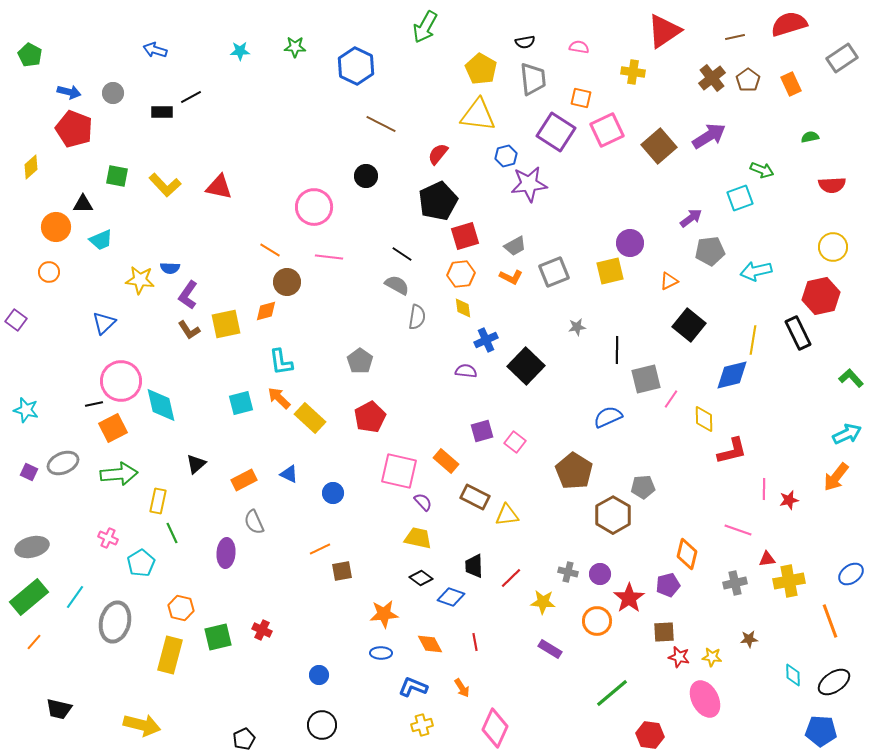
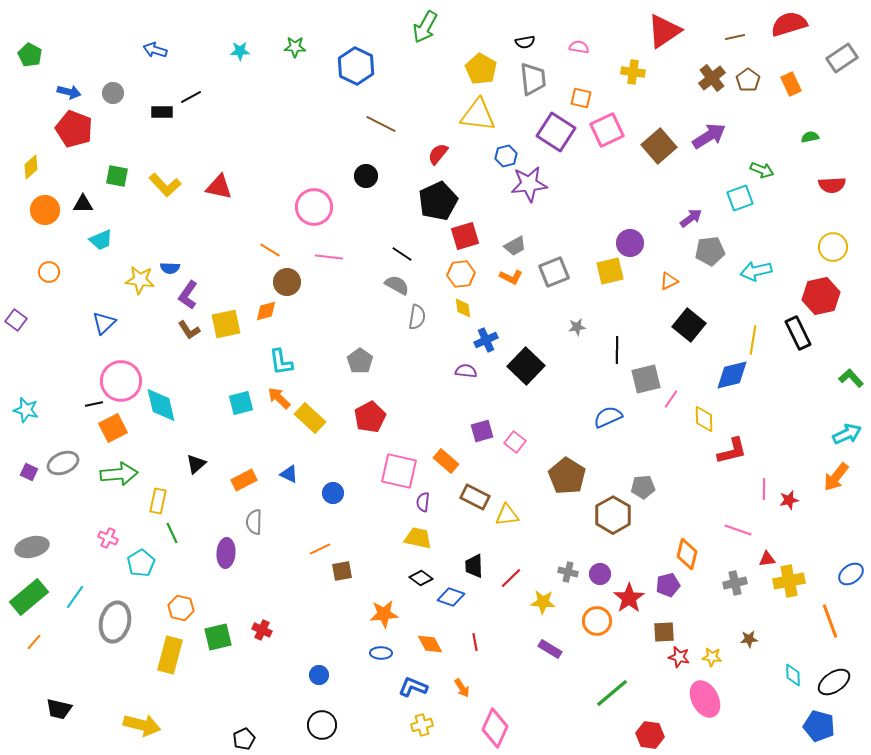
orange circle at (56, 227): moved 11 px left, 17 px up
brown pentagon at (574, 471): moved 7 px left, 5 px down
purple semicircle at (423, 502): rotated 132 degrees counterclockwise
gray semicircle at (254, 522): rotated 25 degrees clockwise
blue pentagon at (821, 731): moved 2 px left, 5 px up; rotated 12 degrees clockwise
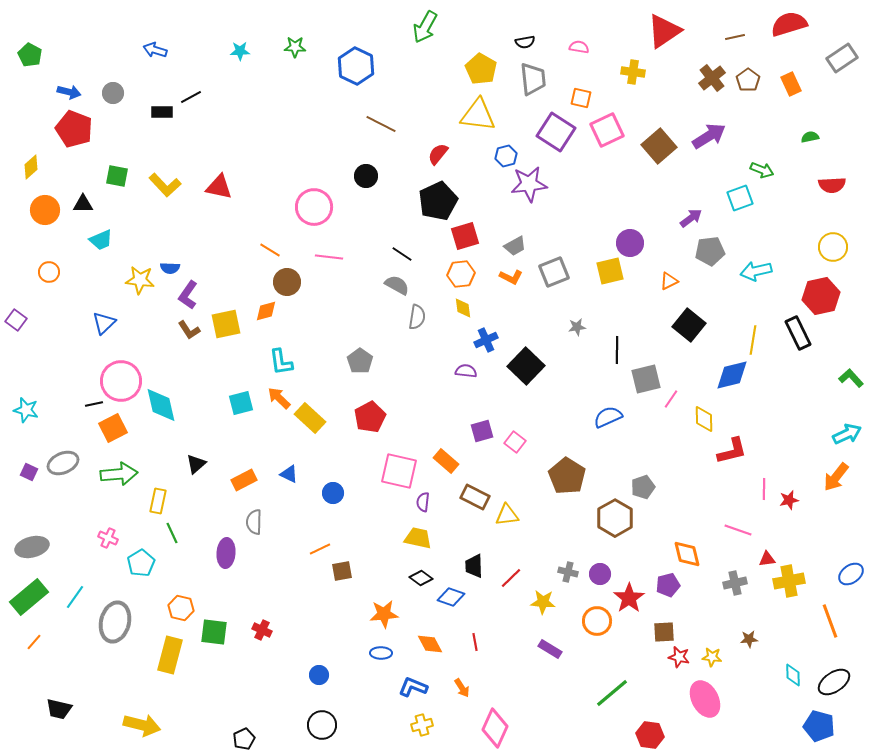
gray pentagon at (643, 487): rotated 15 degrees counterclockwise
brown hexagon at (613, 515): moved 2 px right, 3 px down
orange diamond at (687, 554): rotated 28 degrees counterclockwise
green square at (218, 637): moved 4 px left, 5 px up; rotated 20 degrees clockwise
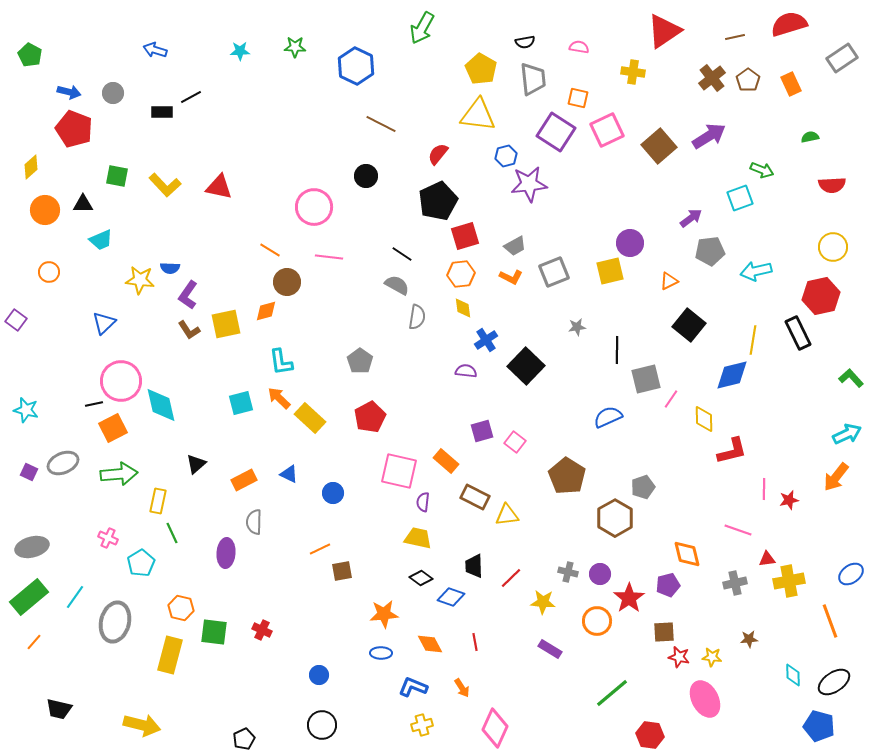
green arrow at (425, 27): moved 3 px left, 1 px down
orange square at (581, 98): moved 3 px left
blue cross at (486, 340): rotated 10 degrees counterclockwise
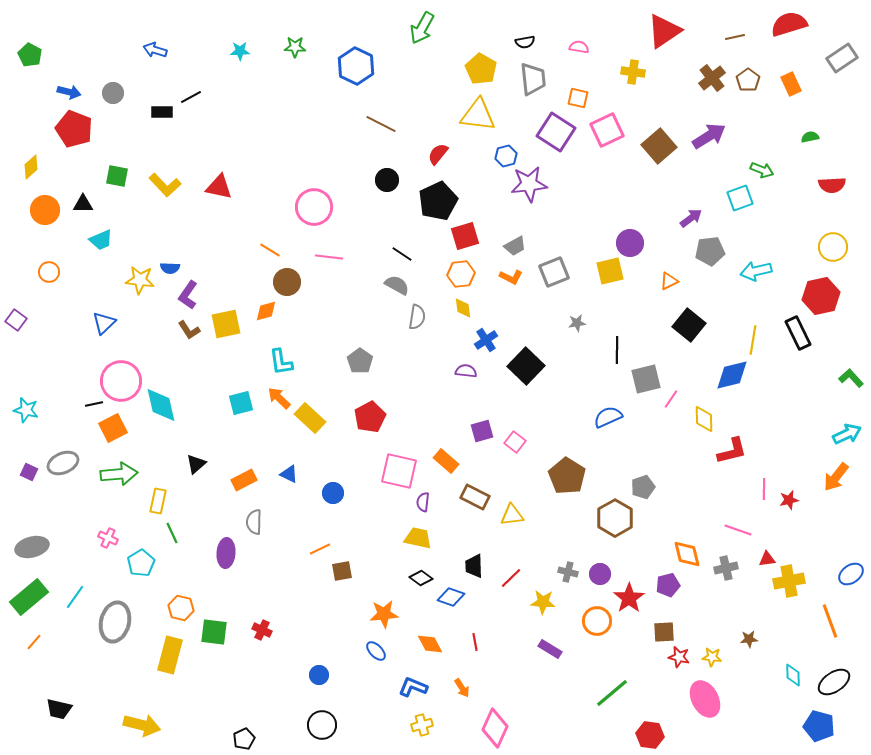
black circle at (366, 176): moved 21 px right, 4 px down
gray star at (577, 327): moved 4 px up
yellow triangle at (507, 515): moved 5 px right
gray cross at (735, 583): moved 9 px left, 15 px up
blue ellipse at (381, 653): moved 5 px left, 2 px up; rotated 45 degrees clockwise
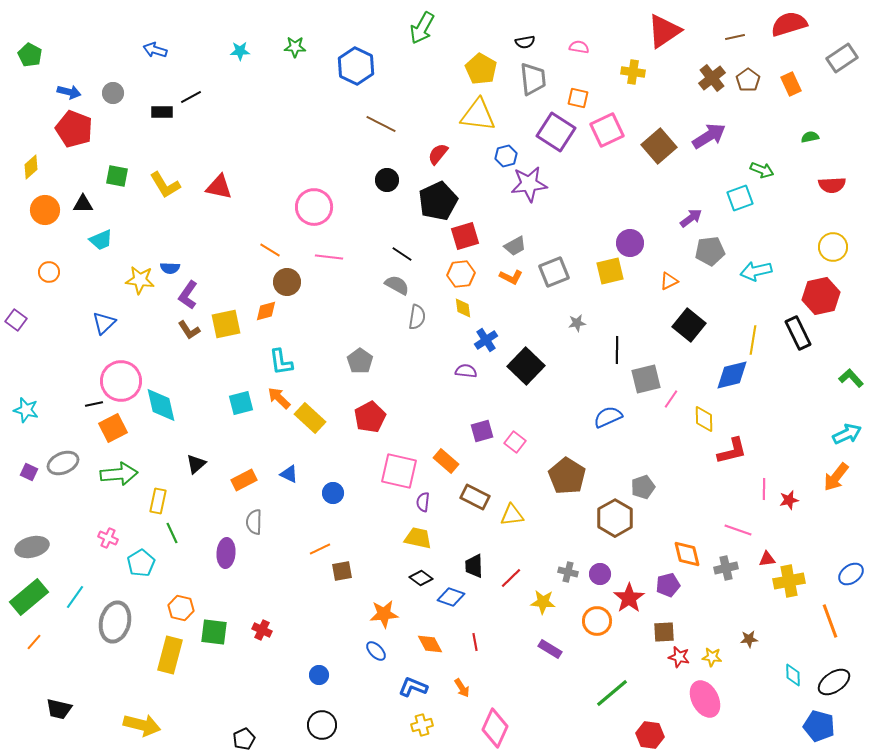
yellow L-shape at (165, 185): rotated 12 degrees clockwise
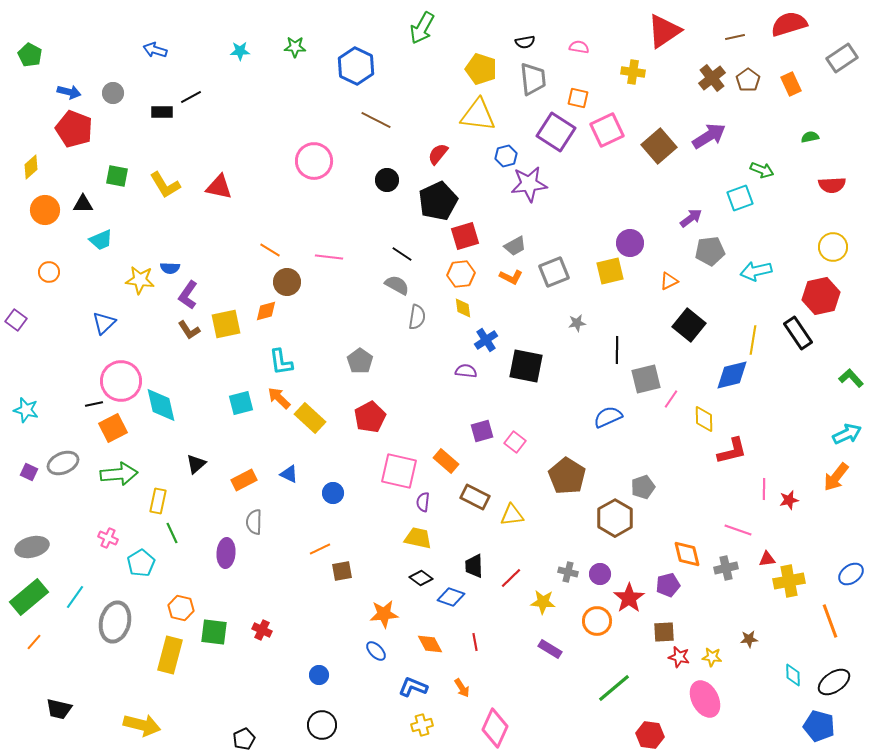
yellow pentagon at (481, 69): rotated 12 degrees counterclockwise
brown line at (381, 124): moved 5 px left, 4 px up
pink circle at (314, 207): moved 46 px up
black rectangle at (798, 333): rotated 8 degrees counterclockwise
black square at (526, 366): rotated 33 degrees counterclockwise
green line at (612, 693): moved 2 px right, 5 px up
